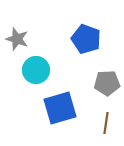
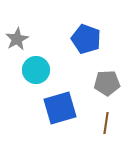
gray star: rotated 25 degrees clockwise
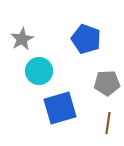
gray star: moved 5 px right
cyan circle: moved 3 px right, 1 px down
brown line: moved 2 px right
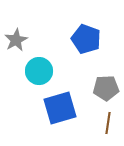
gray star: moved 6 px left, 1 px down
gray pentagon: moved 1 px left, 5 px down
